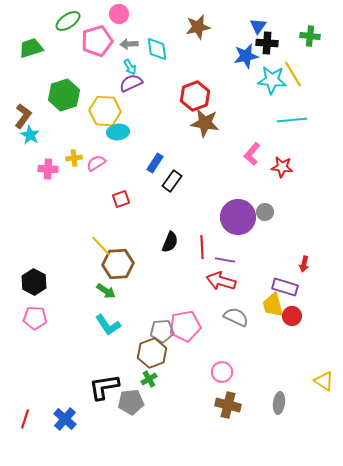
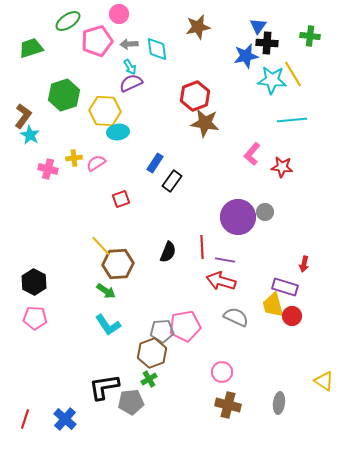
pink cross at (48, 169): rotated 12 degrees clockwise
black semicircle at (170, 242): moved 2 px left, 10 px down
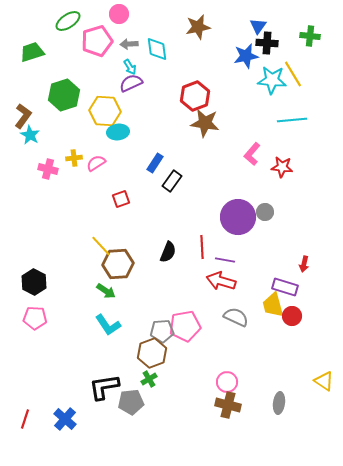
green trapezoid at (31, 48): moved 1 px right, 4 px down
pink circle at (222, 372): moved 5 px right, 10 px down
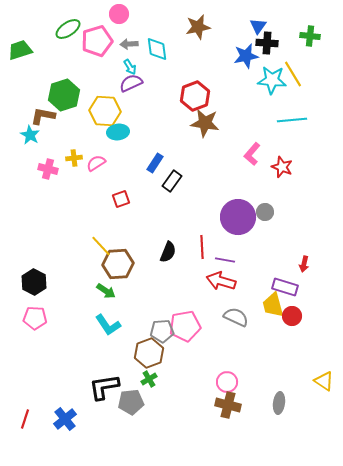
green ellipse at (68, 21): moved 8 px down
green trapezoid at (32, 52): moved 12 px left, 2 px up
brown L-shape at (23, 116): moved 20 px right; rotated 115 degrees counterclockwise
red star at (282, 167): rotated 15 degrees clockwise
brown hexagon at (152, 353): moved 3 px left
blue cross at (65, 419): rotated 10 degrees clockwise
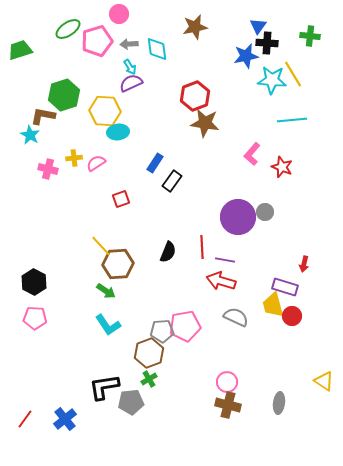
brown star at (198, 27): moved 3 px left
red line at (25, 419): rotated 18 degrees clockwise
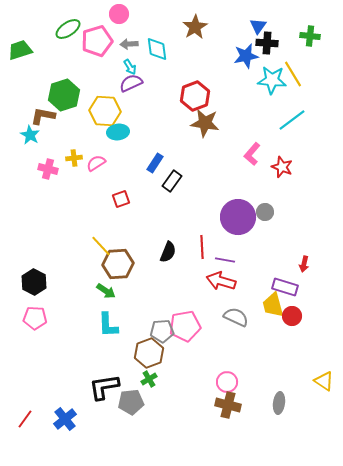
brown star at (195, 27): rotated 20 degrees counterclockwise
cyan line at (292, 120): rotated 32 degrees counterclockwise
cyan L-shape at (108, 325): rotated 32 degrees clockwise
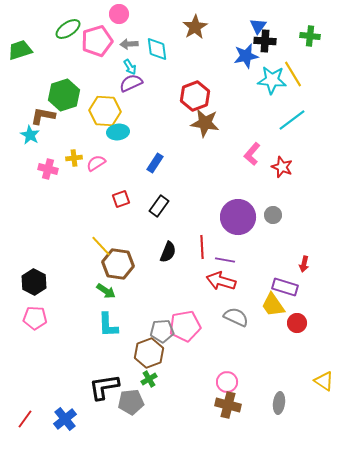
black cross at (267, 43): moved 2 px left, 2 px up
black rectangle at (172, 181): moved 13 px left, 25 px down
gray circle at (265, 212): moved 8 px right, 3 px down
brown hexagon at (118, 264): rotated 12 degrees clockwise
yellow trapezoid at (273, 305): rotated 20 degrees counterclockwise
red circle at (292, 316): moved 5 px right, 7 px down
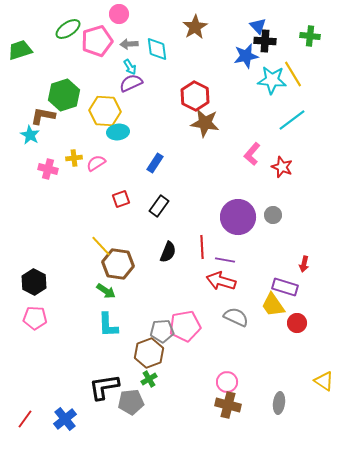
blue triangle at (258, 26): rotated 18 degrees counterclockwise
red hexagon at (195, 96): rotated 12 degrees counterclockwise
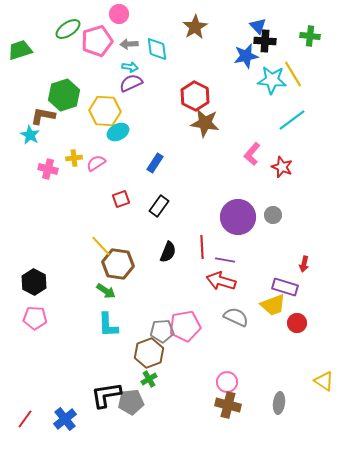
cyan arrow at (130, 67): rotated 49 degrees counterclockwise
cyan ellipse at (118, 132): rotated 20 degrees counterclockwise
yellow trapezoid at (273, 305): rotated 76 degrees counterclockwise
black L-shape at (104, 387): moved 2 px right, 8 px down
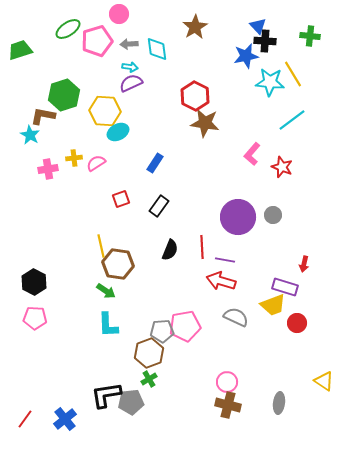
cyan star at (272, 80): moved 2 px left, 2 px down
pink cross at (48, 169): rotated 24 degrees counterclockwise
yellow line at (101, 246): rotated 30 degrees clockwise
black semicircle at (168, 252): moved 2 px right, 2 px up
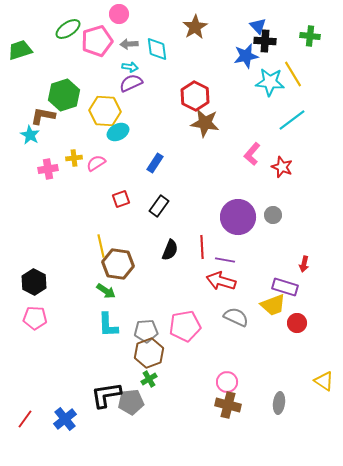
gray pentagon at (162, 331): moved 16 px left
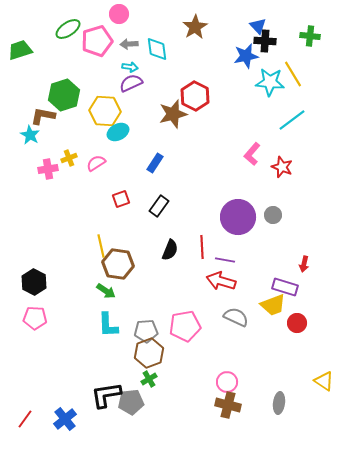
brown star at (205, 123): moved 32 px left, 9 px up; rotated 24 degrees counterclockwise
yellow cross at (74, 158): moved 5 px left; rotated 14 degrees counterclockwise
